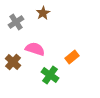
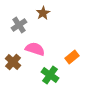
gray cross: moved 3 px right, 3 px down
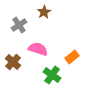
brown star: moved 1 px right, 1 px up
pink semicircle: moved 3 px right
green cross: moved 2 px right
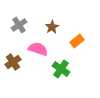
brown star: moved 8 px right, 15 px down
orange rectangle: moved 5 px right, 16 px up
brown cross: rotated 14 degrees clockwise
green cross: moved 9 px right, 6 px up
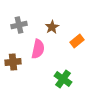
gray cross: rotated 21 degrees clockwise
pink semicircle: rotated 84 degrees clockwise
brown cross: rotated 28 degrees clockwise
green cross: moved 2 px right, 10 px down
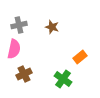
brown star: rotated 24 degrees counterclockwise
orange rectangle: moved 3 px right, 16 px down
pink semicircle: moved 24 px left
brown cross: moved 11 px right, 12 px down; rotated 21 degrees counterclockwise
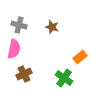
gray cross: rotated 28 degrees clockwise
green cross: moved 1 px right, 1 px up
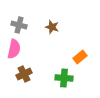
green cross: rotated 30 degrees counterclockwise
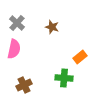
gray cross: moved 2 px left, 2 px up; rotated 28 degrees clockwise
brown cross: moved 11 px down
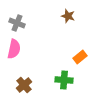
gray cross: rotated 21 degrees counterclockwise
brown star: moved 16 px right, 11 px up
green cross: moved 2 px down
brown cross: rotated 14 degrees counterclockwise
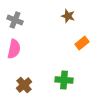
gray cross: moved 2 px left, 3 px up
orange rectangle: moved 2 px right, 14 px up
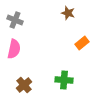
brown star: moved 3 px up
